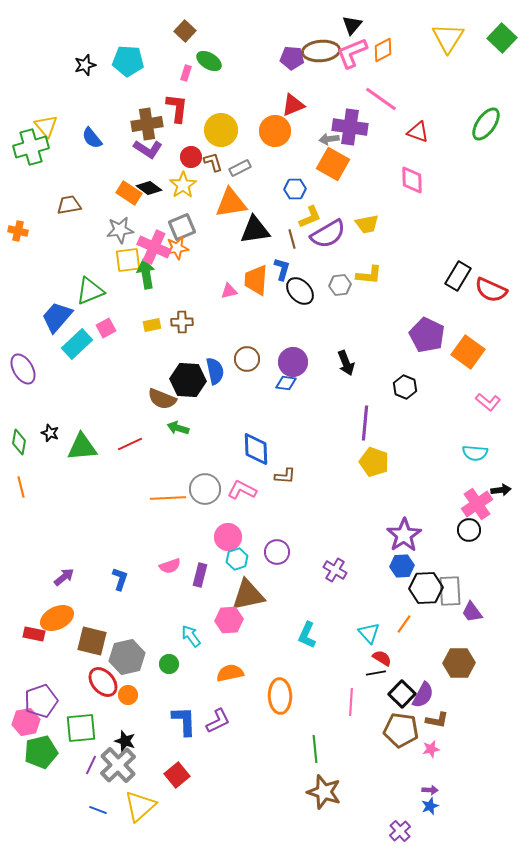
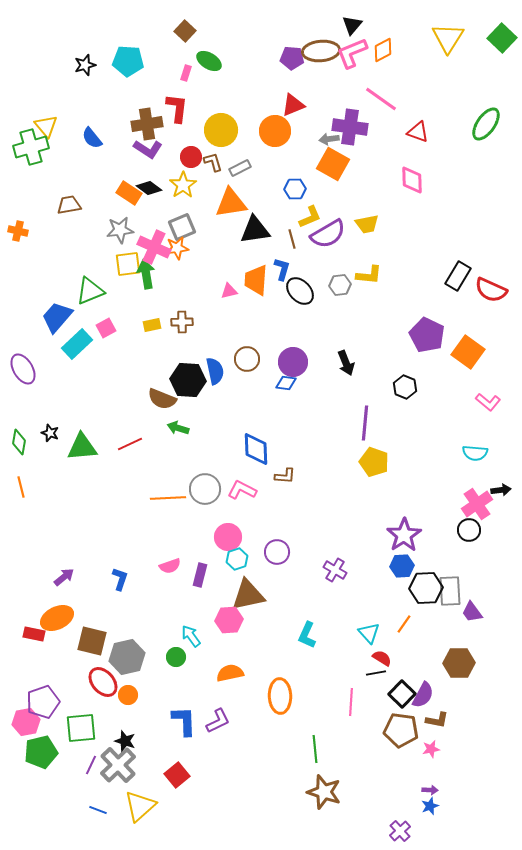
yellow square at (128, 260): moved 4 px down
green circle at (169, 664): moved 7 px right, 7 px up
purple pentagon at (41, 701): moved 2 px right, 1 px down
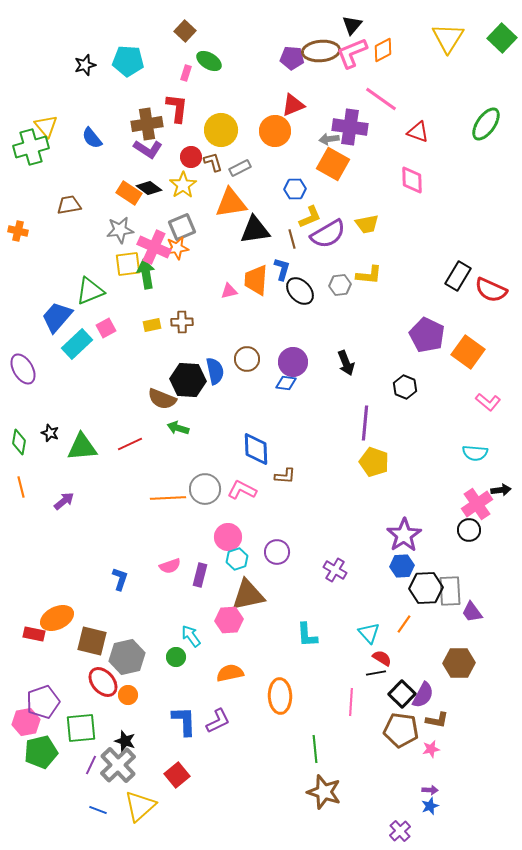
purple arrow at (64, 577): moved 76 px up
cyan L-shape at (307, 635): rotated 28 degrees counterclockwise
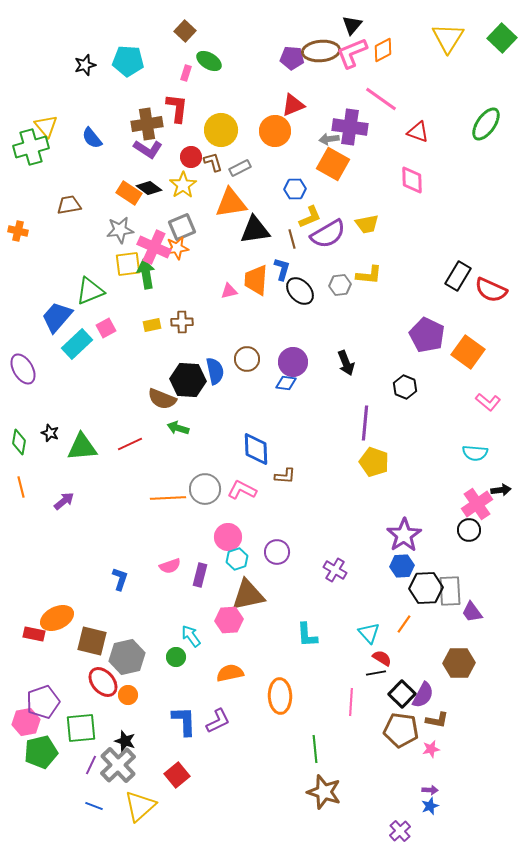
blue line at (98, 810): moved 4 px left, 4 px up
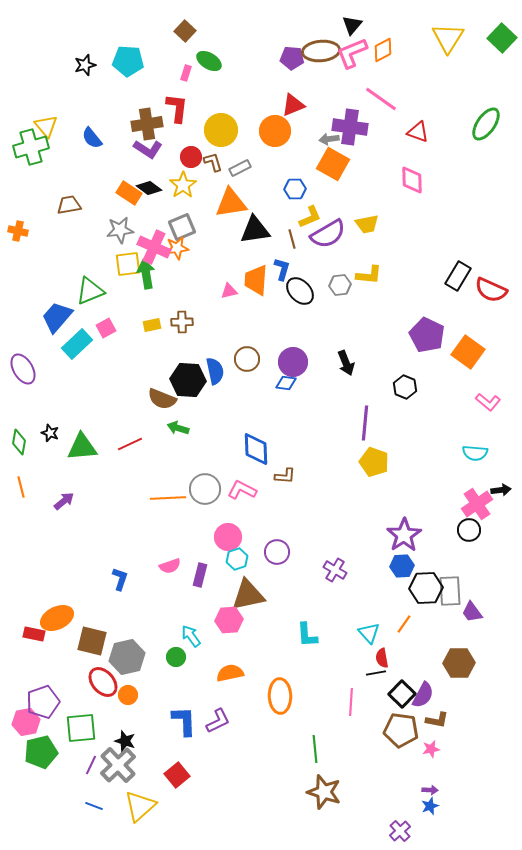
red semicircle at (382, 658): rotated 132 degrees counterclockwise
